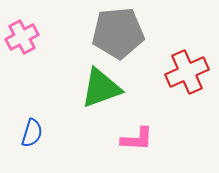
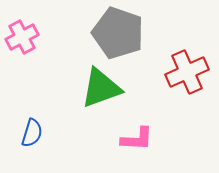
gray pentagon: rotated 24 degrees clockwise
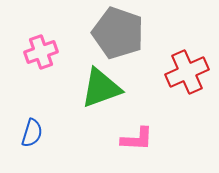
pink cross: moved 19 px right, 15 px down; rotated 8 degrees clockwise
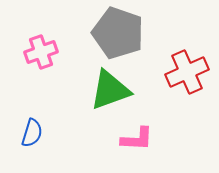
green triangle: moved 9 px right, 2 px down
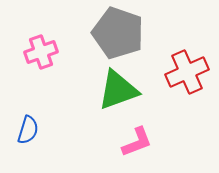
green triangle: moved 8 px right
blue semicircle: moved 4 px left, 3 px up
pink L-shape: moved 3 px down; rotated 24 degrees counterclockwise
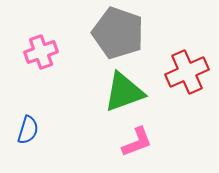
green triangle: moved 6 px right, 2 px down
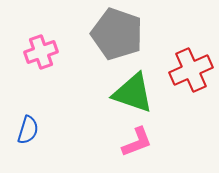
gray pentagon: moved 1 px left, 1 px down
red cross: moved 4 px right, 2 px up
green triangle: moved 9 px right, 1 px down; rotated 39 degrees clockwise
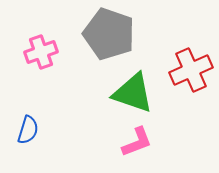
gray pentagon: moved 8 px left
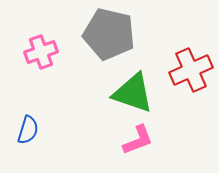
gray pentagon: rotated 6 degrees counterclockwise
pink L-shape: moved 1 px right, 2 px up
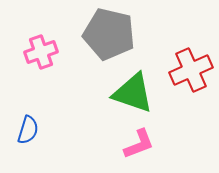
pink L-shape: moved 1 px right, 4 px down
